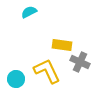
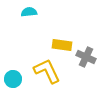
cyan semicircle: rotated 21 degrees clockwise
gray cross: moved 6 px right, 5 px up
cyan circle: moved 3 px left
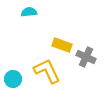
yellow rectangle: rotated 12 degrees clockwise
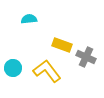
cyan semicircle: moved 7 px down
yellow L-shape: rotated 12 degrees counterclockwise
cyan circle: moved 11 px up
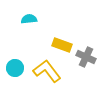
cyan circle: moved 2 px right
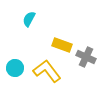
cyan semicircle: rotated 56 degrees counterclockwise
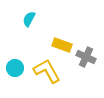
yellow L-shape: rotated 8 degrees clockwise
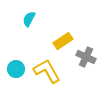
yellow rectangle: moved 1 px right, 4 px up; rotated 54 degrees counterclockwise
cyan circle: moved 1 px right, 1 px down
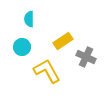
cyan semicircle: rotated 28 degrees counterclockwise
cyan circle: moved 6 px right, 22 px up
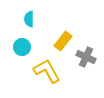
yellow rectangle: rotated 18 degrees counterclockwise
